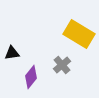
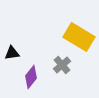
yellow rectangle: moved 3 px down
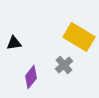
black triangle: moved 2 px right, 10 px up
gray cross: moved 2 px right
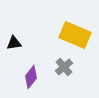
yellow rectangle: moved 4 px left, 2 px up; rotated 8 degrees counterclockwise
gray cross: moved 2 px down
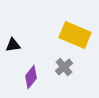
black triangle: moved 1 px left, 2 px down
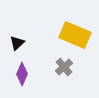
black triangle: moved 4 px right, 2 px up; rotated 35 degrees counterclockwise
purple diamond: moved 9 px left, 3 px up; rotated 15 degrees counterclockwise
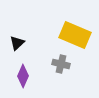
gray cross: moved 3 px left, 3 px up; rotated 36 degrees counterclockwise
purple diamond: moved 1 px right, 2 px down
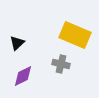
purple diamond: rotated 40 degrees clockwise
